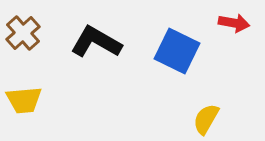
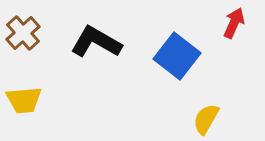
red arrow: rotated 76 degrees counterclockwise
blue square: moved 5 px down; rotated 12 degrees clockwise
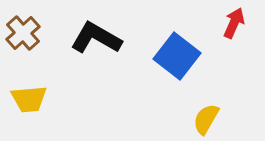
black L-shape: moved 4 px up
yellow trapezoid: moved 5 px right, 1 px up
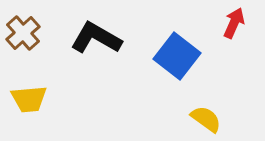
yellow semicircle: rotated 96 degrees clockwise
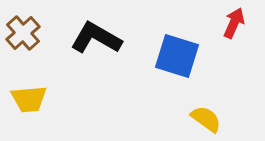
blue square: rotated 21 degrees counterclockwise
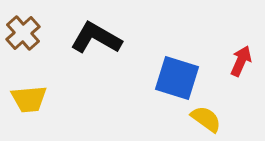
red arrow: moved 7 px right, 38 px down
blue square: moved 22 px down
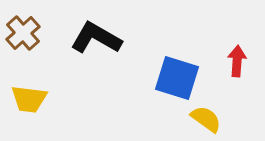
red arrow: moved 4 px left; rotated 20 degrees counterclockwise
yellow trapezoid: rotated 12 degrees clockwise
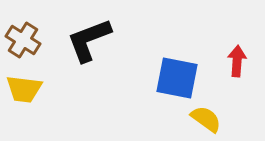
brown cross: moved 7 px down; rotated 16 degrees counterclockwise
black L-shape: moved 7 px left, 2 px down; rotated 51 degrees counterclockwise
blue square: rotated 6 degrees counterclockwise
yellow trapezoid: moved 5 px left, 10 px up
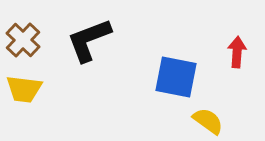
brown cross: rotated 12 degrees clockwise
red arrow: moved 9 px up
blue square: moved 1 px left, 1 px up
yellow semicircle: moved 2 px right, 2 px down
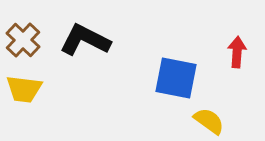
black L-shape: moved 4 px left; rotated 48 degrees clockwise
blue square: moved 1 px down
yellow semicircle: moved 1 px right
